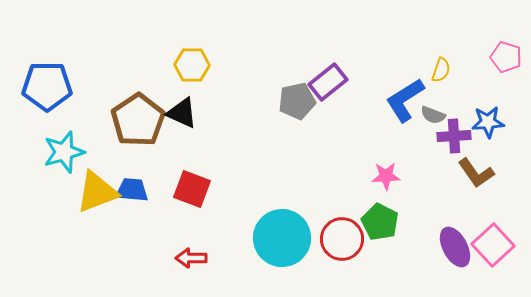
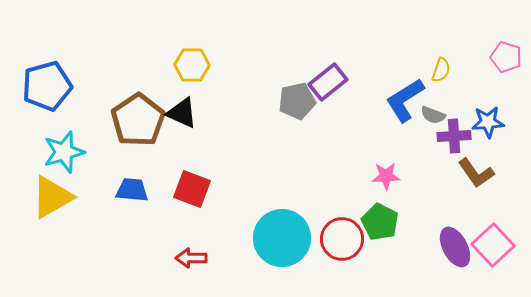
blue pentagon: rotated 15 degrees counterclockwise
yellow triangle: moved 45 px left, 5 px down; rotated 9 degrees counterclockwise
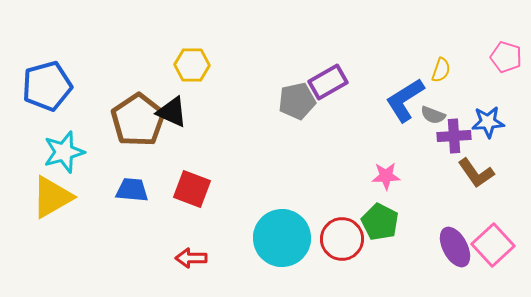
purple rectangle: rotated 9 degrees clockwise
black triangle: moved 10 px left, 1 px up
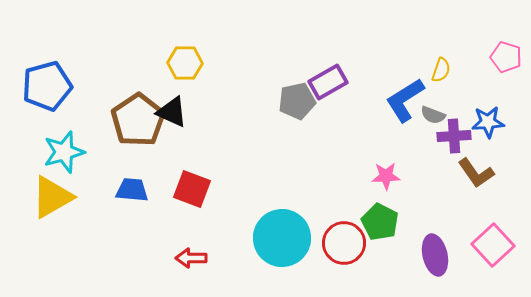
yellow hexagon: moved 7 px left, 2 px up
red circle: moved 2 px right, 4 px down
purple ellipse: moved 20 px left, 8 px down; rotated 15 degrees clockwise
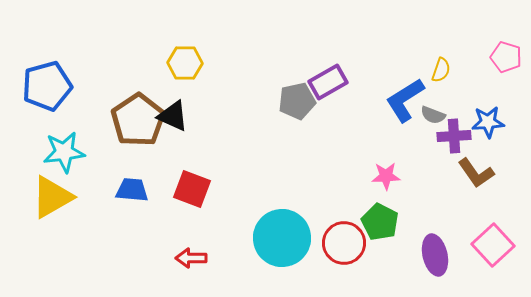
black triangle: moved 1 px right, 4 px down
cyan star: rotated 9 degrees clockwise
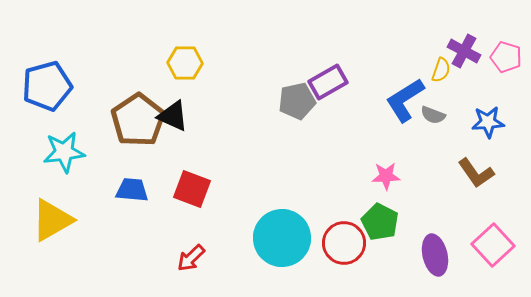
purple cross: moved 10 px right, 85 px up; rotated 32 degrees clockwise
yellow triangle: moved 23 px down
red arrow: rotated 44 degrees counterclockwise
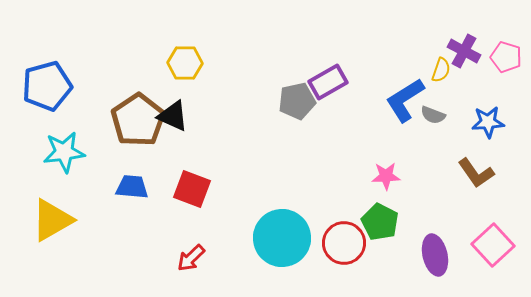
blue trapezoid: moved 3 px up
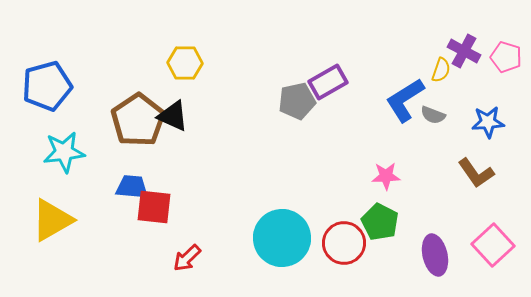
red square: moved 38 px left, 18 px down; rotated 15 degrees counterclockwise
red arrow: moved 4 px left
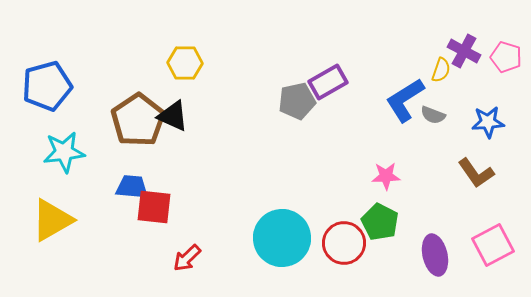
pink square: rotated 15 degrees clockwise
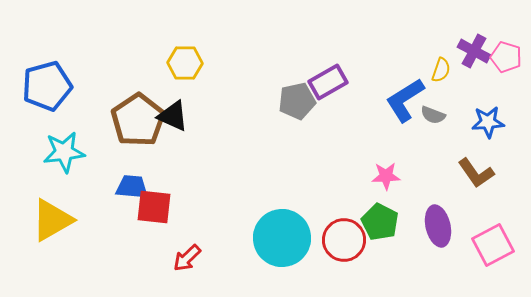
purple cross: moved 10 px right
red circle: moved 3 px up
purple ellipse: moved 3 px right, 29 px up
